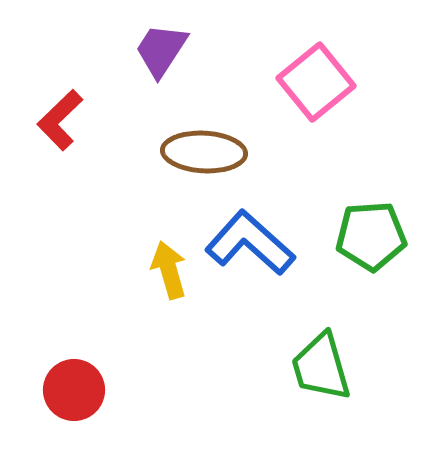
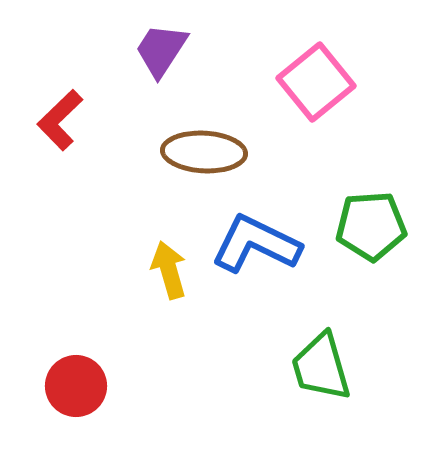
green pentagon: moved 10 px up
blue L-shape: moved 6 px right, 1 px down; rotated 16 degrees counterclockwise
red circle: moved 2 px right, 4 px up
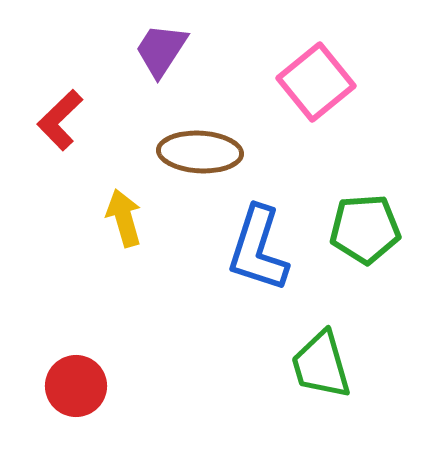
brown ellipse: moved 4 px left
green pentagon: moved 6 px left, 3 px down
blue L-shape: moved 2 px right, 5 px down; rotated 98 degrees counterclockwise
yellow arrow: moved 45 px left, 52 px up
green trapezoid: moved 2 px up
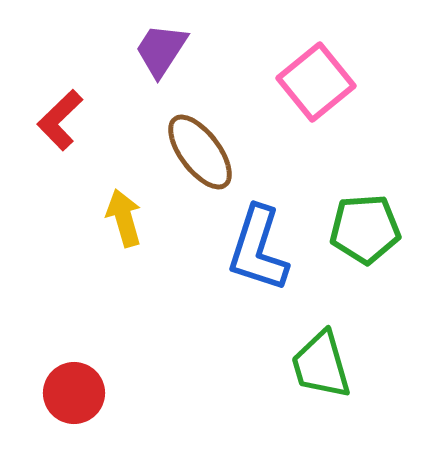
brown ellipse: rotated 50 degrees clockwise
red circle: moved 2 px left, 7 px down
